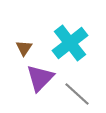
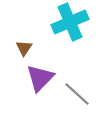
cyan cross: moved 21 px up; rotated 15 degrees clockwise
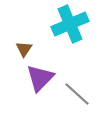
cyan cross: moved 2 px down
brown triangle: moved 1 px down
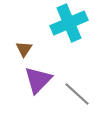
cyan cross: moved 1 px left, 1 px up
purple triangle: moved 2 px left, 2 px down
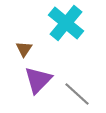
cyan cross: moved 3 px left; rotated 27 degrees counterclockwise
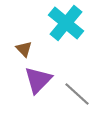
brown triangle: rotated 18 degrees counterclockwise
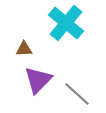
brown triangle: rotated 48 degrees counterclockwise
